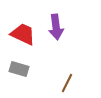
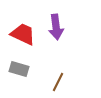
brown line: moved 9 px left, 1 px up
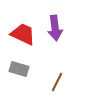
purple arrow: moved 1 px left, 1 px down
brown line: moved 1 px left
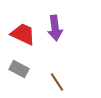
gray rectangle: rotated 12 degrees clockwise
brown line: rotated 60 degrees counterclockwise
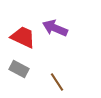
purple arrow: rotated 120 degrees clockwise
red trapezoid: moved 3 px down
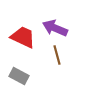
gray rectangle: moved 7 px down
brown line: moved 27 px up; rotated 18 degrees clockwise
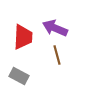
red trapezoid: rotated 68 degrees clockwise
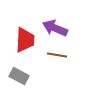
red trapezoid: moved 2 px right, 3 px down
brown line: rotated 66 degrees counterclockwise
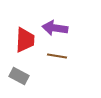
purple arrow: rotated 15 degrees counterclockwise
brown line: moved 1 px down
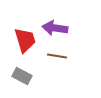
red trapezoid: rotated 20 degrees counterclockwise
gray rectangle: moved 3 px right
